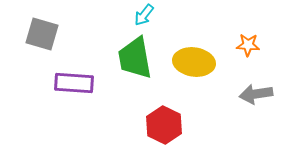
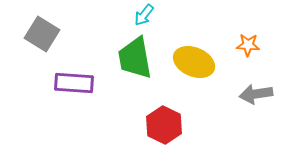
gray square: rotated 16 degrees clockwise
yellow ellipse: rotated 15 degrees clockwise
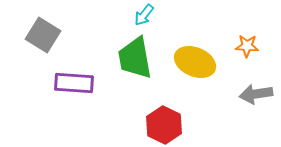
gray square: moved 1 px right, 1 px down
orange star: moved 1 px left, 1 px down
yellow ellipse: moved 1 px right
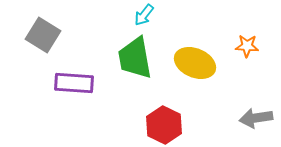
yellow ellipse: moved 1 px down
gray arrow: moved 24 px down
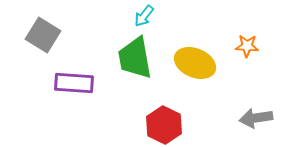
cyan arrow: moved 1 px down
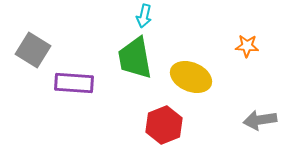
cyan arrow: rotated 25 degrees counterclockwise
gray square: moved 10 px left, 15 px down
yellow ellipse: moved 4 px left, 14 px down
gray arrow: moved 4 px right, 2 px down
red hexagon: rotated 12 degrees clockwise
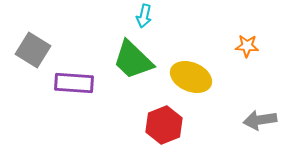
green trapezoid: moved 2 px left, 2 px down; rotated 36 degrees counterclockwise
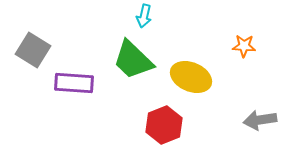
orange star: moved 3 px left
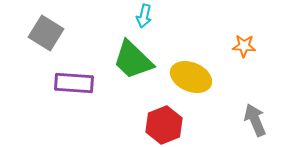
gray square: moved 13 px right, 17 px up
gray arrow: moved 5 px left; rotated 76 degrees clockwise
